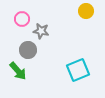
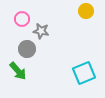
gray circle: moved 1 px left, 1 px up
cyan square: moved 6 px right, 3 px down
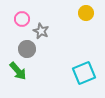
yellow circle: moved 2 px down
gray star: rotated 14 degrees clockwise
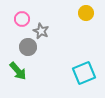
gray circle: moved 1 px right, 2 px up
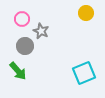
gray circle: moved 3 px left, 1 px up
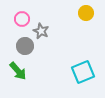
cyan square: moved 1 px left, 1 px up
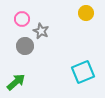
green arrow: moved 2 px left, 11 px down; rotated 90 degrees counterclockwise
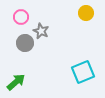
pink circle: moved 1 px left, 2 px up
gray circle: moved 3 px up
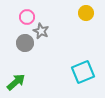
pink circle: moved 6 px right
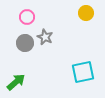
gray star: moved 4 px right, 6 px down
cyan square: rotated 10 degrees clockwise
